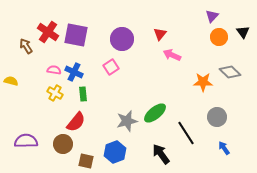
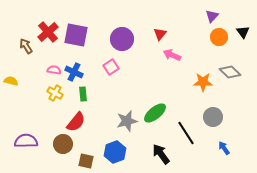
red cross: rotated 15 degrees clockwise
gray circle: moved 4 px left
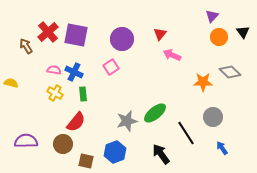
yellow semicircle: moved 2 px down
blue arrow: moved 2 px left
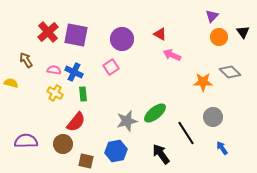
red triangle: rotated 40 degrees counterclockwise
brown arrow: moved 14 px down
blue hexagon: moved 1 px right, 1 px up; rotated 10 degrees clockwise
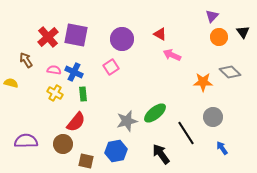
red cross: moved 5 px down
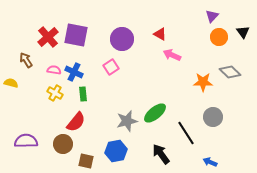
blue arrow: moved 12 px left, 14 px down; rotated 32 degrees counterclockwise
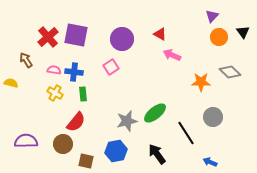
blue cross: rotated 18 degrees counterclockwise
orange star: moved 2 px left
black arrow: moved 4 px left
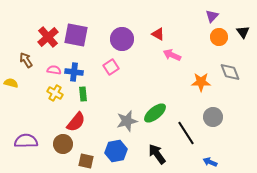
red triangle: moved 2 px left
gray diamond: rotated 25 degrees clockwise
